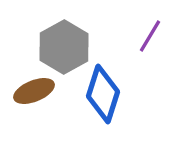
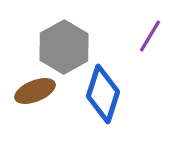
brown ellipse: moved 1 px right
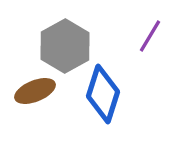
gray hexagon: moved 1 px right, 1 px up
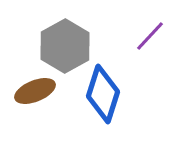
purple line: rotated 12 degrees clockwise
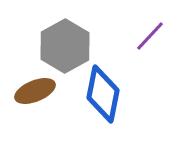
blue diamond: rotated 6 degrees counterclockwise
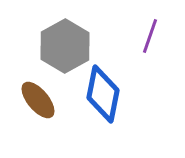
purple line: rotated 24 degrees counterclockwise
brown ellipse: moved 3 px right, 9 px down; rotated 72 degrees clockwise
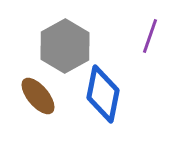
brown ellipse: moved 4 px up
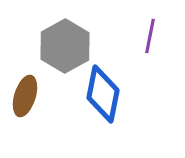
purple line: rotated 8 degrees counterclockwise
brown ellipse: moved 13 px left; rotated 57 degrees clockwise
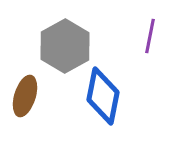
blue diamond: moved 2 px down
